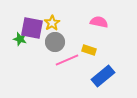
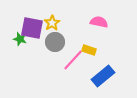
pink line: moved 6 px right; rotated 25 degrees counterclockwise
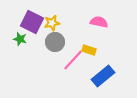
yellow star: rotated 21 degrees clockwise
purple square: moved 6 px up; rotated 15 degrees clockwise
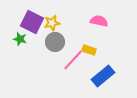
pink semicircle: moved 1 px up
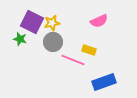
pink semicircle: rotated 144 degrees clockwise
gray circle: moved 2 px left
pink line: rotated 70 degrees clockwise
blue rectangle: moved 1 px right, 6 px down; rotated 20 degrees clockwise
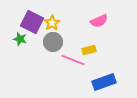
yellow star: rotated 21 degrees counterclockwise
yellow rectangle: rotated 32 degrees counterclockwise
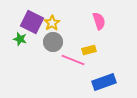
pink semicircle: rotated 84 degrees counterclockwise
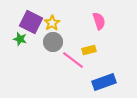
purple square: moved 1 px left
pink line: rotated 15 degrees clockwise
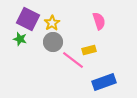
purple square: moved 3 px left, 3 px up
